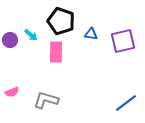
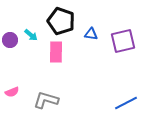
blue line: rotated 10 degrees clockwise
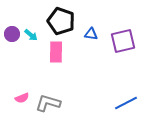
purple circle: moved 2 px right, 6 px up
pink semicircle: moved 10 px right, 6 px down
gray L-shape: moved 2 px right, 3 px down
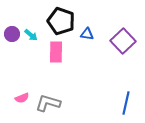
blue triangle: moved 4 px left
purple square: rotated 30 degrees counterclockwise
blue line: rotated 50 degrees counterclockwise
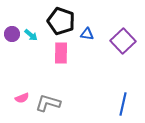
pink rectangle: moved 5 px right, 1 px down
blue line: moved 3 px left, 1 px down
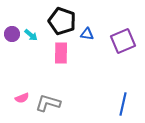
black pentagon: moved 1 px right
purple square: rotated 20 degrees clockwise
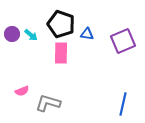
black pentagon: moved 1 px left, 3 px down
pink semicircle: moved 7 px up
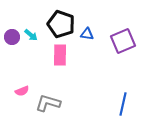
purple circle: moved 3 px down
pink rectangle: moved 1 px left, 2 px down
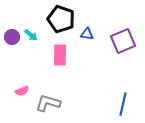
black pentagon: moved 5 px up
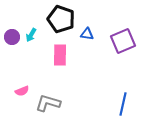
cyan arrow: rotated 80 degrees clockwise
